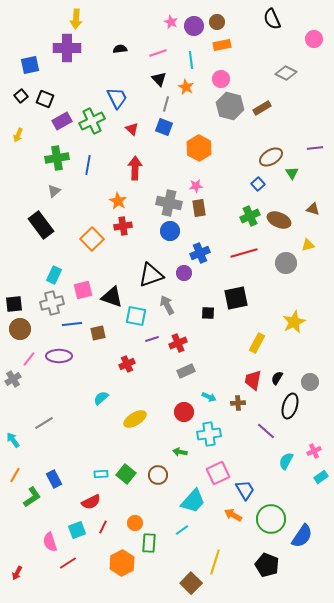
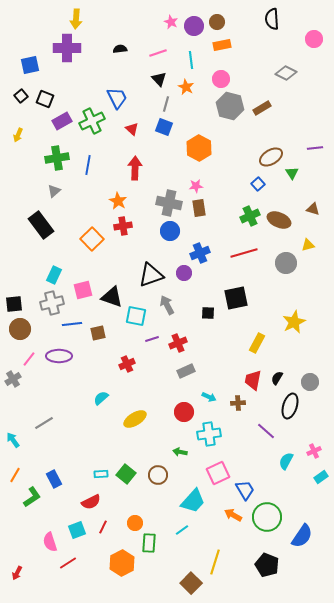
black semicircle at (272, 19): rotated 20 degrees clockwise
green circle at (271, 519): moved 4 px left, 2 px up
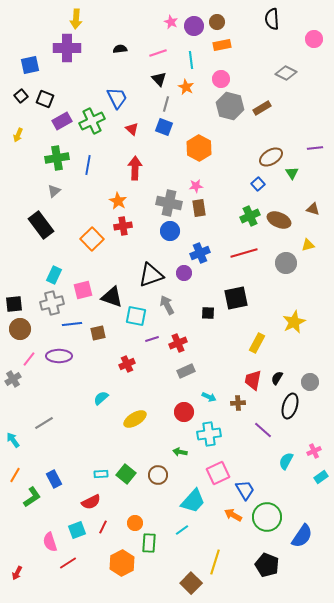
purple line at (266, 431): moved 3 px left, 1 px up
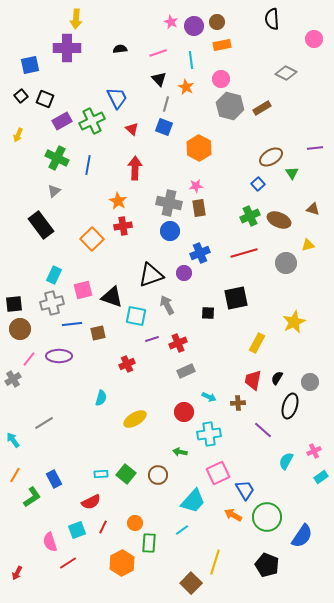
green cross at (57, 158): rotated 35 degrees clockwise
cyan semicircle at (101, 398): rotated 147 degrees clockwise
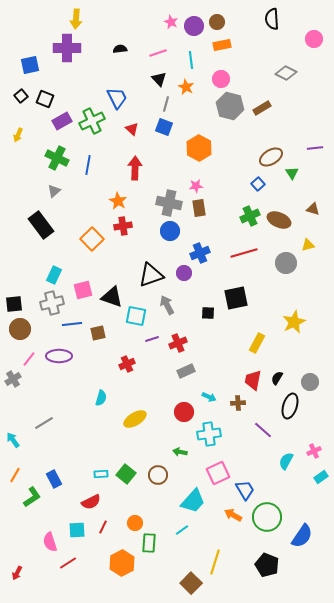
cyan square at (77, 530): rotated 18 degrees clockwise
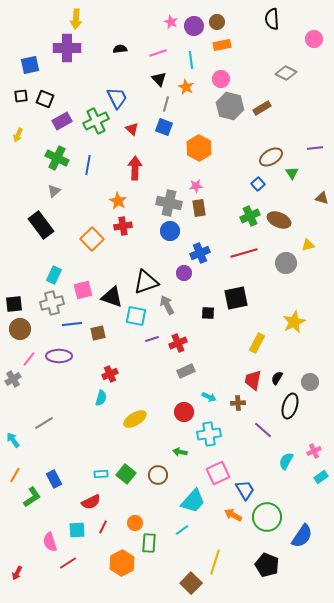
black square at (21, 96): rotated 32 degrees clockwise
green cross at (92, 121): moved 4 px right
brown triangle at (313, 209): moved 9 px right, 11 px up
black triangle at (151, 275): moved 5 px left, 7 px down
red cross at (127, 364): moved 17 px left, 10 px down
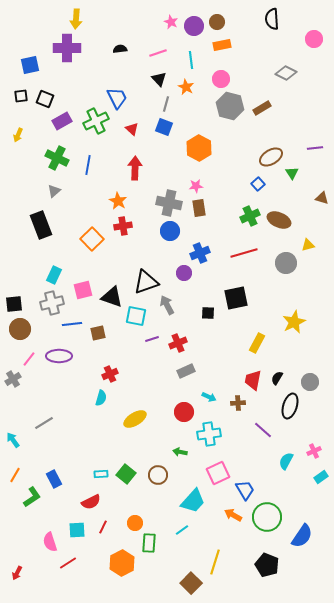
black rectangle at (41, 225): rotated 16 degrees clockwise
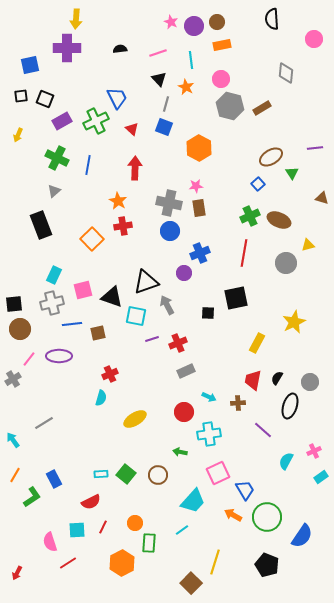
gray diamond at (286, 73): rotated 70 degrees clockwise
red line at (244, 253): rotated 64 degrees counterclockwise
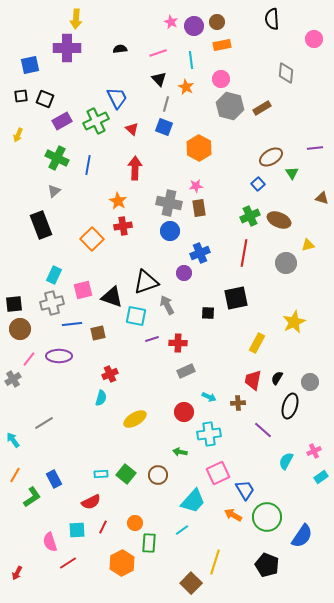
red cross at (178, 343): rotated 24 degrees clockwise
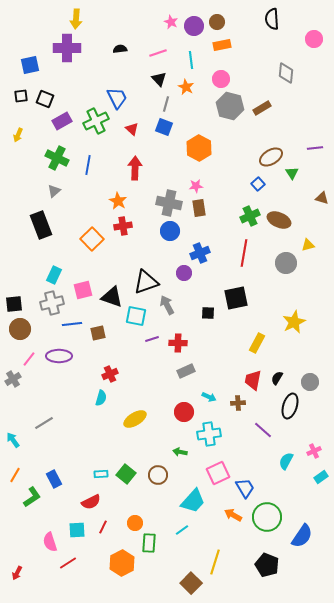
blue trapezoid at (245, 490): moved 2 px up
